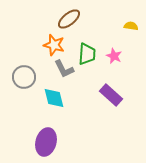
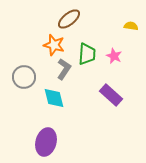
gray L-shape: rotated 120 degrees counterclockwise
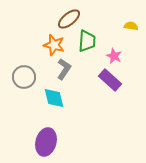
green trapezoid: moved 13 px up
purple rectangle: moved 1 px left, 15 px up
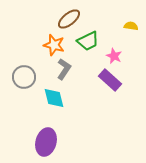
green trapezoid: moved 1 px right; rotated 60 degrees clockwise
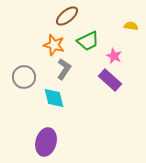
brown ellipse: moved 2 px left, 3 px up
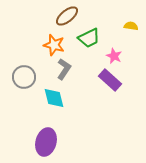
green trapezoid: moved 1 px right, 3 px up
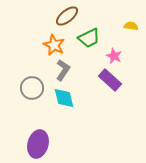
orange star: rotated 10 degrees clockwise
gray L-shape: moved 1 px left, 1 px down
gray circle: moved 8 px right, 11 px down
cyan diamond: moved 10 px right
purple ellipse: moved 8 px left, 2 px down
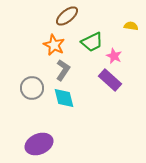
green trapezoid: moved 3 px right, 4 px down
purple ellipse: moved 1 px right; rotated 52 degrees clockwise
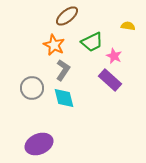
yellow semicircle: moved 3 px left
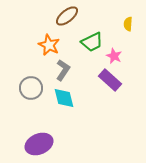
yellow semicircle: moved 2 px up; rotated 96 degrees counterclockwise
orange star: moved 5 px left
gray circle: moved 1 px left
